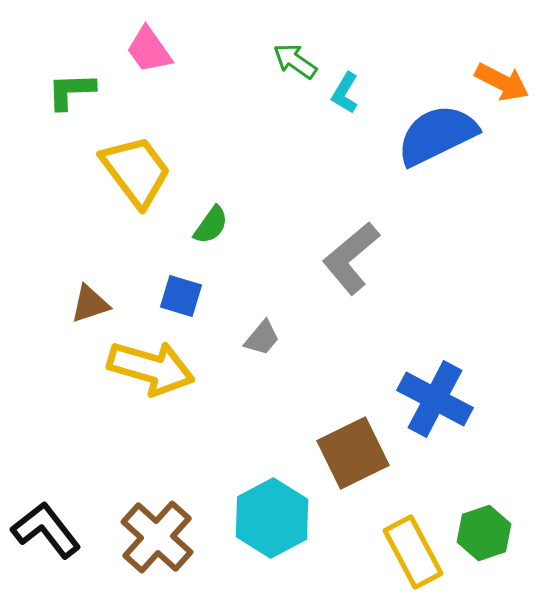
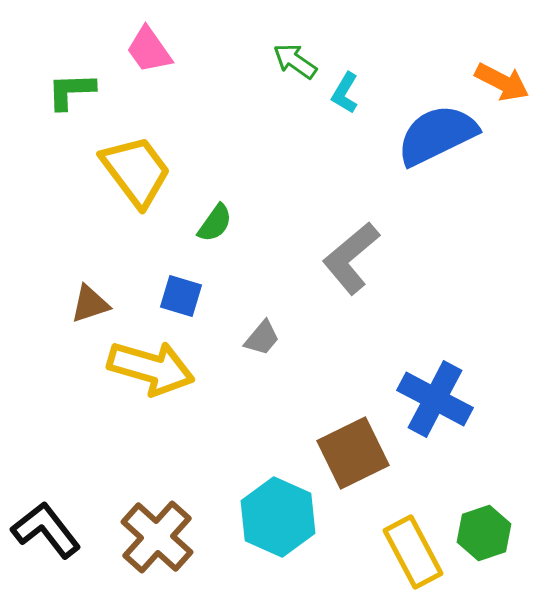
green semicircle: moved 4 px right, 2 px up
cyan hexagon: moved 6 px right, 1 px up; rotated 8 degrees counterclockwise
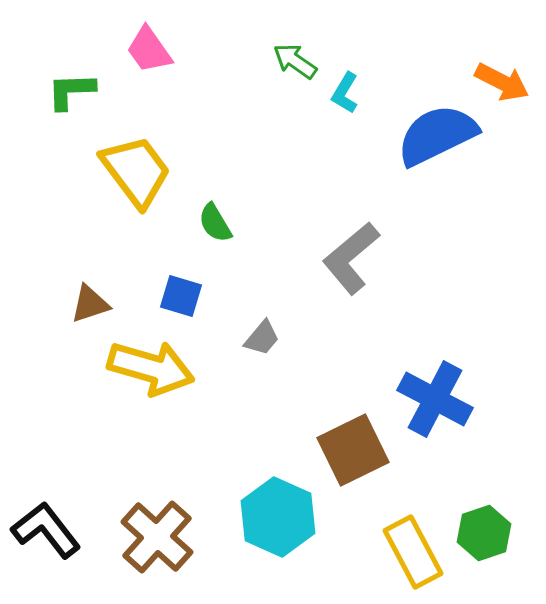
green semicircle: rotated 114 degrees clockwise
brown square: moved 3 px up
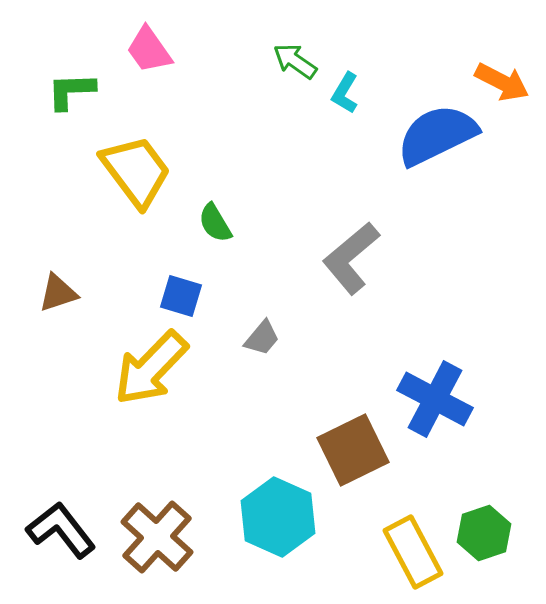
brown triangle: moved 32 px left, 11 px up
yellow arrow: rotated 118 degrees clockwise
black L-shape: moved 15 px right
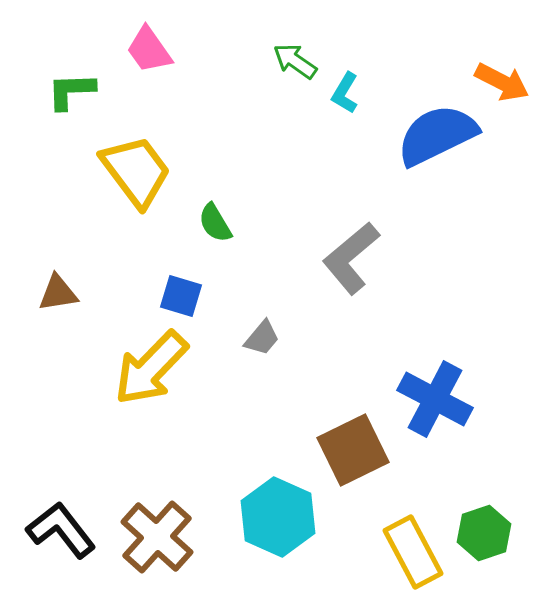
brown triangle: rotated 9 degrees clockwise
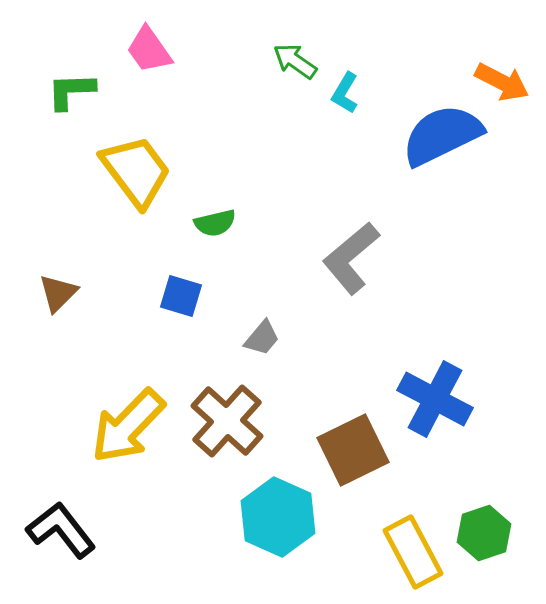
blue semicircle: moved 5 px right
green semicircle: rotated 72 degrees counterclockwise
brown triangle: rotated 36 degrees counterclockwise
yellow arrow: moved 23 px left, 58 px down
brown cross: moved 70 px right, 116 px up
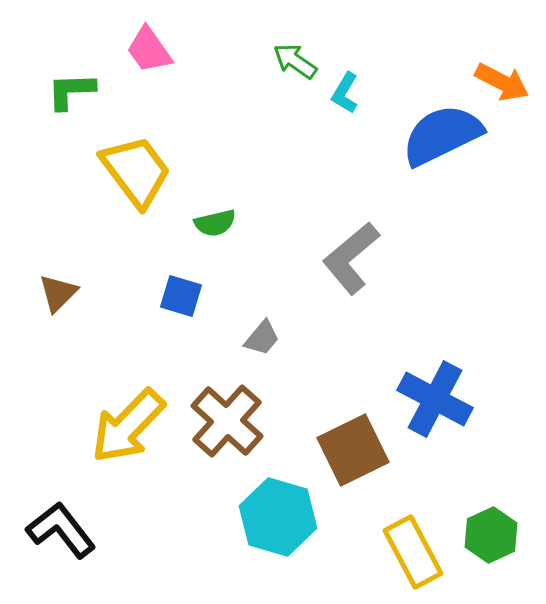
cyan hexagon: rotated 8 degrees counterclockwise
green hexagon: moved 7 px right, 2 px down; rotated 6 degrees counterclockwise
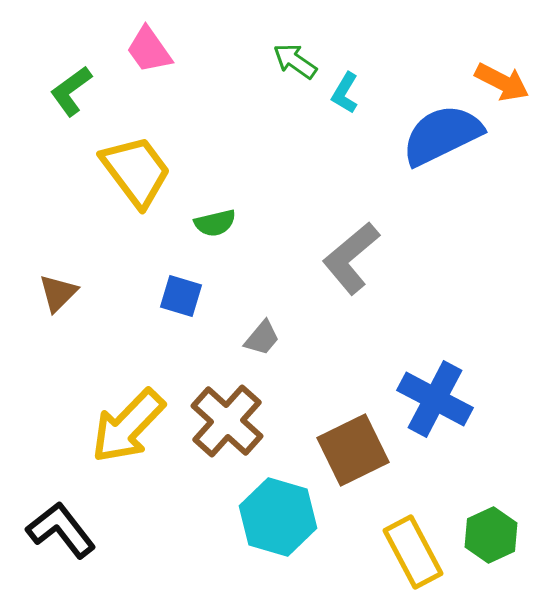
green L-shape: rotated 34 degrees counterclockwise
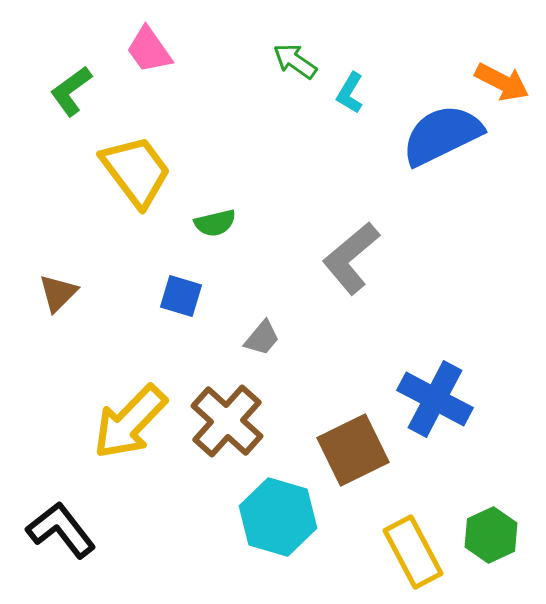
cyan L-shape: moved 5 px right
yellow arrow: moved 2 px right, 4 px up
